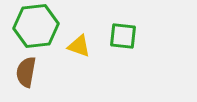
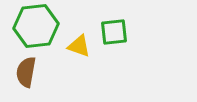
green square: moved 9 px left, 4 px up; rotated 12 degrees counterclockwise
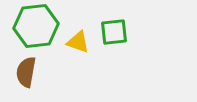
yellow triangle: moved 1 px left, 4 px up
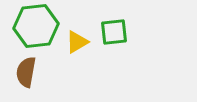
yellow triangle: moved 1 px left; rotated 50 degrees counterclockwise
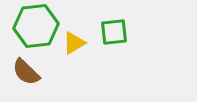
yellow triangle: moved 3 px left, 1 px down
brown semicircle: rotated 56 degrees counterclockwise
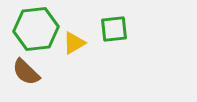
green hexagon: moved 3 px down
green square: moved 3 px up
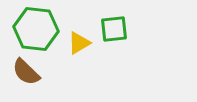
green hexagon: rotated 12 degrees clockwise
yellow triangle: moved 5 px right
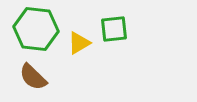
brown semicircle: moved 7 px right, 5 px down
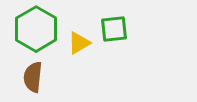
green hexagon: rotated 24 degrees clockwise
brown semicircle: rotated 52 degrees clockwise
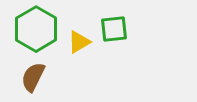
yellow triangle: moved 1 px up
brown semicircle: rotated 20 degrees clockwise
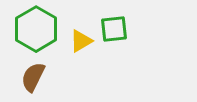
yellow triangle: moved 2 px right, 1 px up
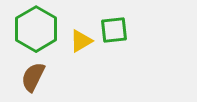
green square: moved 1 px down
